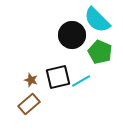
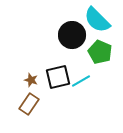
brown rectangle: rotated 15 degrees counterclockwise
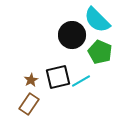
brown star: rotated 24 degrees clockwise
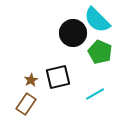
black circle: moved 1 px right, 2 px up
cyan line: moved 14 px right, 13 px down
brown rectangle: moved 3 px left
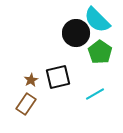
black circle: moved 3 px right
green pentagon: rotated 10 degrees clockwise
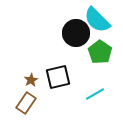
brown rectangle: moved 1 px up
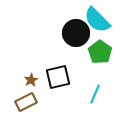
cyan line: rotated 36 degrees counterclockwise
brown rectangle: moved 1 px up; rotated 30 degrees clockwise
